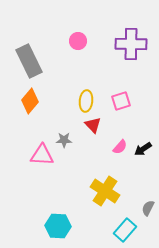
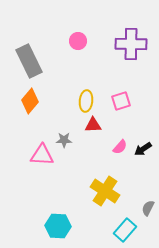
red triangle: rotated 48 degrees counterclockwise
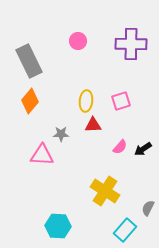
gray star: moved 3 px left, 6 px up
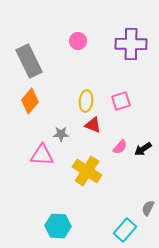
red triangle: rotated 24 degrees clockwise
yellow cross: moved 18 px left, 20 px up
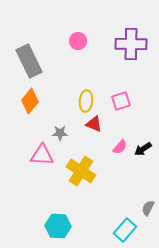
red triangle: moved 1 px right, 1 px up
gray star: moved 1 px left, 1 px up
yellow cross: moved 6 px left
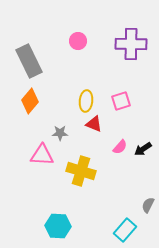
yellow cross: rotated 16 degrees counterclockwise
gray semicircle: moved 3 px up
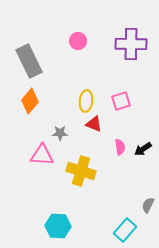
pink semicircle: rotated 49 degrees counterclockwise
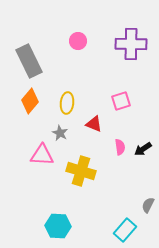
yellow ellipse: moved 19 px left, 2 px down
gray star: rotated 28 degrees clockwise
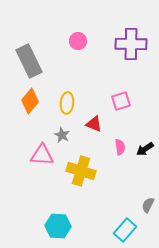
gray star: moved 2 px right, 2 px down
black arrow: moved 2 px right
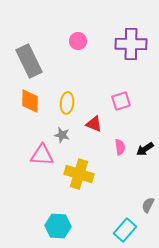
orange diamond: rotated 40 degrees counterclockwise
gray star: rotated 14 degrees counterclockwise
yellow cross: moved 2 px left, 3 px down
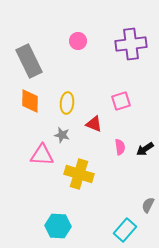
purple cross: rotated 8 degrees counterclockwise
